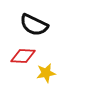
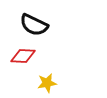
yellow star: moved 1 px right, 10 px down
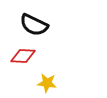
yellow star: rotated 18 degrees clockwise
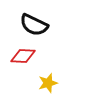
yellow star: moved 1 px right; rotated 24 degrees counterclockwise
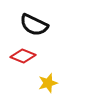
red diamond: rotated 20 degrees clockwise
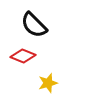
black semicircle: rotated 20 degrees clockwise
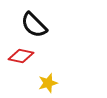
red diamond: moved 2 px left; rotated 10 degrees counterclockwise
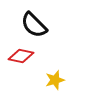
yellow star: moved 7 px right, 3 px up
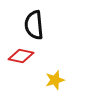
black semicircle: rotated 40 degrees clockwise
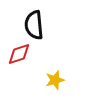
red diamond: moved 2 px left, 2 px up; rotated 30 degrees counterclockwise
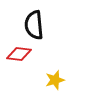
red diamond: rotated 25 degrees clockwise
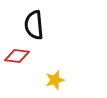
red diamond: moved 2 px left, 2 px down
